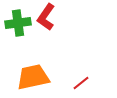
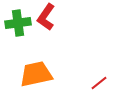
orange trapezoid: moved 3 px right, 3 px up
red line: moved 18 px right
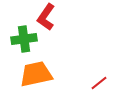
green cross: moved 6 px right, 16 px down
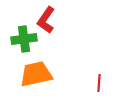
red L-shape: moved 3 px down
red line: rotated 48 degrees counterclockwise
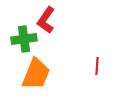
orange trapezoid: rotated 124 degrees clockwise
red line: moved 2 px left, 17 px up
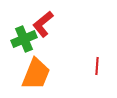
red L-shape: moved 3 px left, 4 px down; rotated 16 degrees clockwise
green cross: rotated 15 degrees counterclockwise
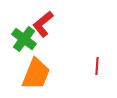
green cross: rotated 30 degrees counterclockwise
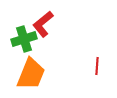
green cross: rotated 35 degrees clockwise
orange trapezoid: moved 5 px left
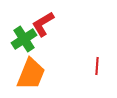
red L-shape: rotated 8 degrees clockwise
green cross: rotated 15 degrees counterclockwise
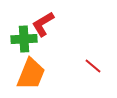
green cross: rotated 30 degrees clockwise
red line: moved 4 px left; rotated 54 degrees counterclockwise
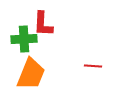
red L-shape: rotated 56 degrees counterclockwise
red line: rotated 36 degrees counterclockwise
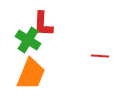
green cross: moved 4 px right, 1 px down; rotated 35 degrees clockwise
red line: moved 7 px right, 10 px up
